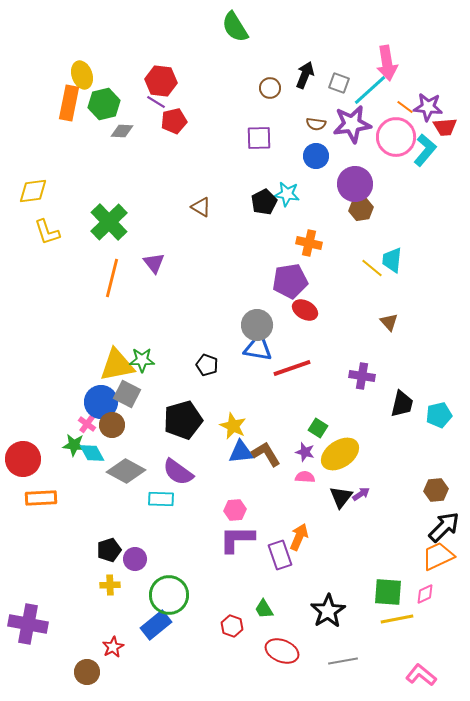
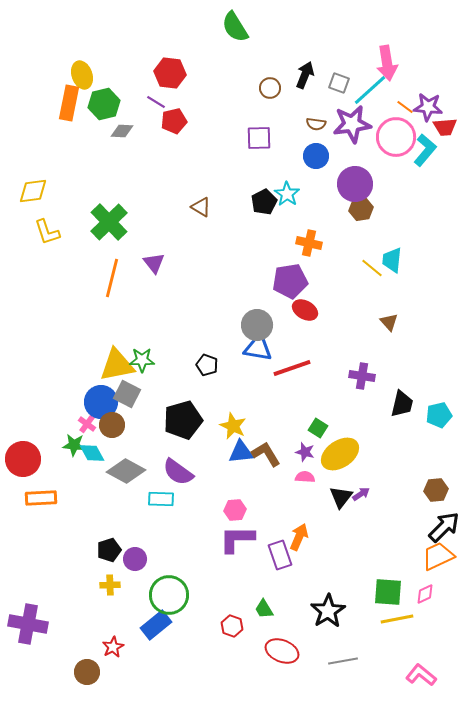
red hexagon at (161, 81): moved 9 px right, 8 px up
cyan star at (287, 194): rotated 25 degrees clockwise
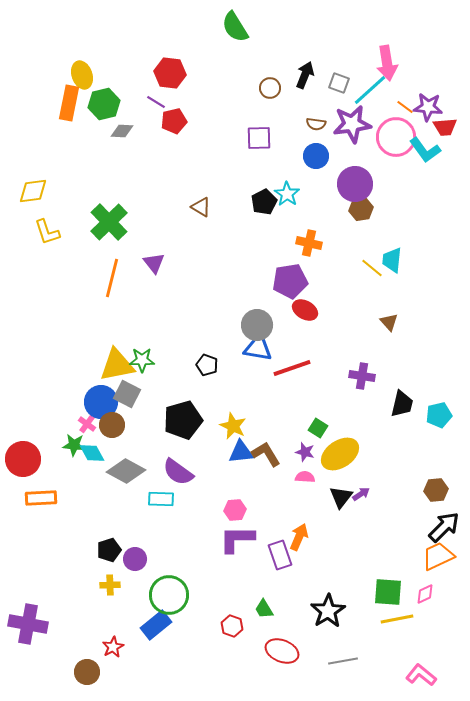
cyan L-shape at (425, 150): rotated 104 degrees clockwise
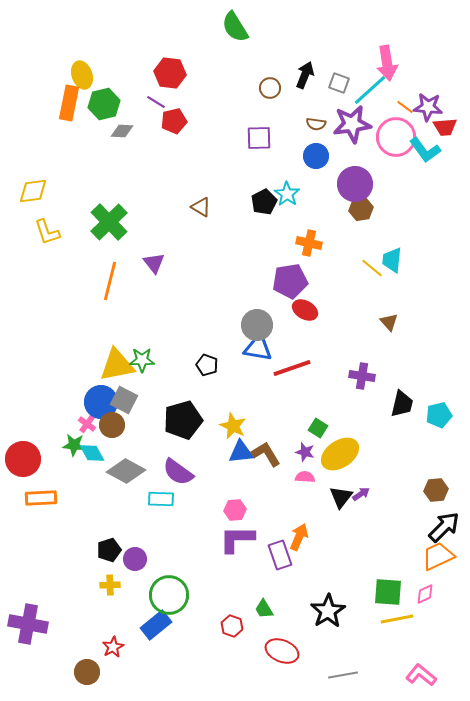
orange line at (112, 278): moved 2 px left, 3 px down
gray square at (127, 394): moved 3 px left, 6 px down
gray line at (343, 661): moved 14 px down
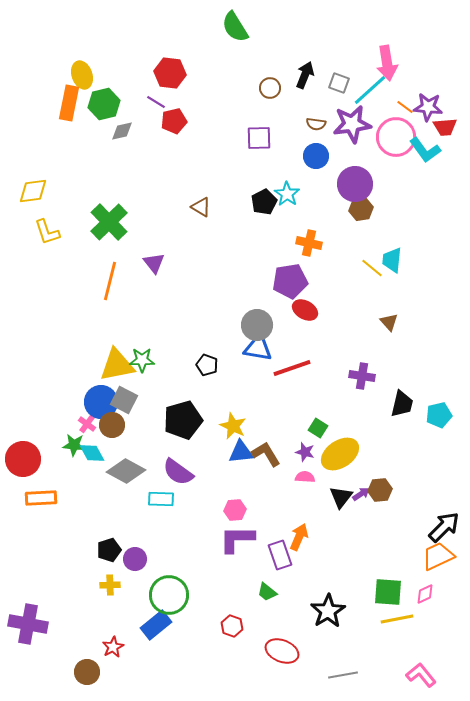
gray diamond at (122, 131): rotated 15 degrees counterclockwise
brown hexagon at (436, 490): moved 56 px left
green trapezoid at (264, 609): moved 3 px right, 17 px up; rotated 20 degrees counterclockwise
pink L-shape at (421, 675): rotated 12 degrees clockwise
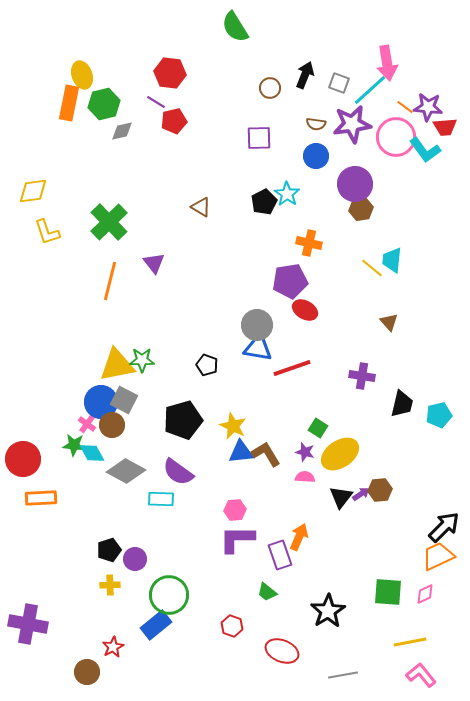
yellow line at (397, 619): moved 13 px right, 23 px down
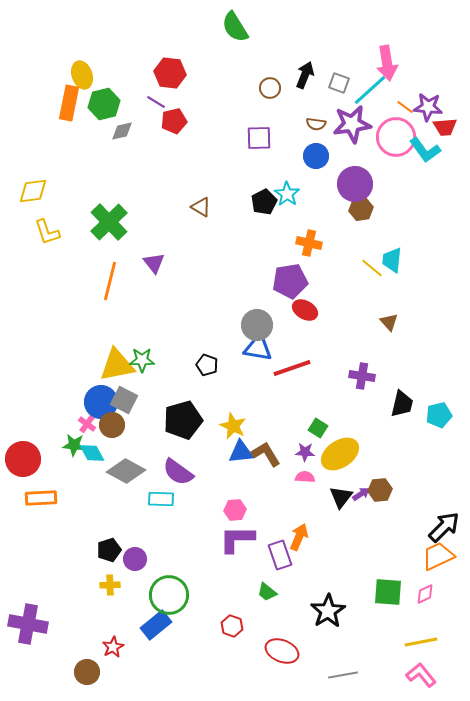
purple star at (305, 452): rotated 12 degrees counterclockwise
yellow line at (410, 642): moved 11 px right
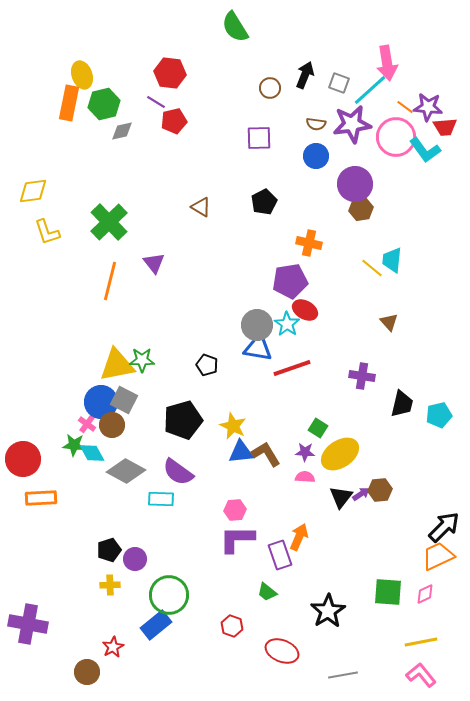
cyan star at (287, 194): moved 130 px down
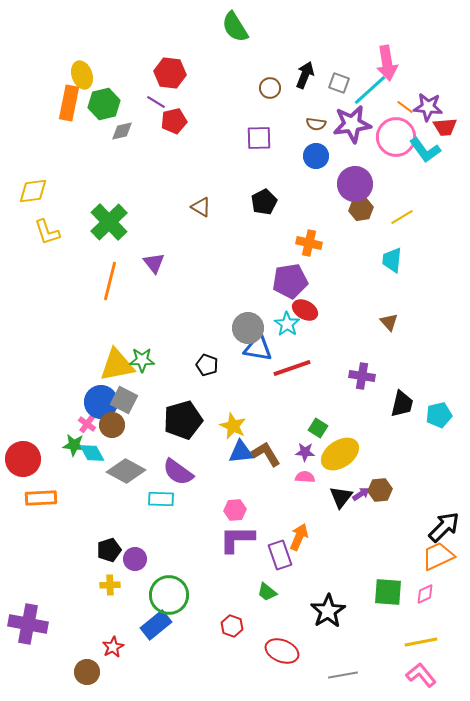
yellow line at (372, 268): moved 30 px right, 51 px up; rotated 70 degrees counterclockwise
gray circle at (257, 325): moved 9 px left, 3 px down
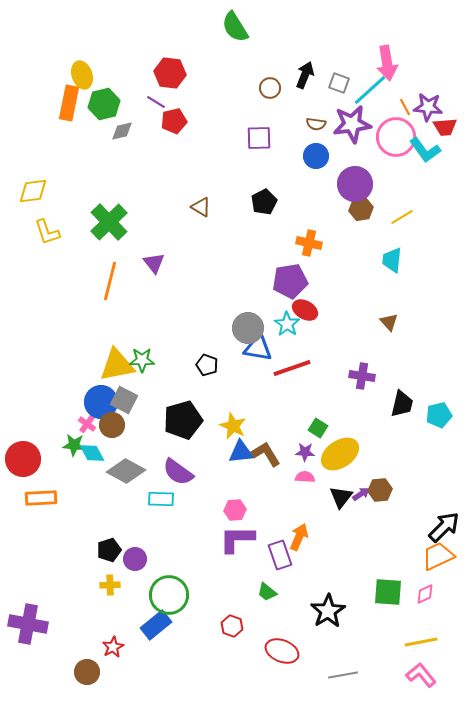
orange line at (405, 107): rotated 24 degrees clockwise
